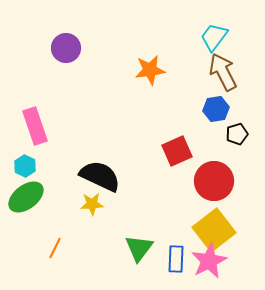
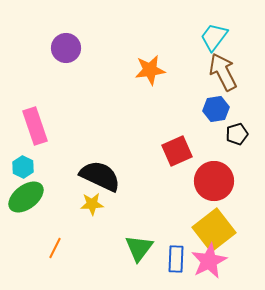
cyan hexagon: moved 2 px left, 1 px down
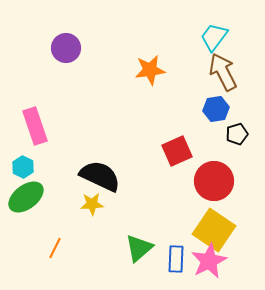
yellow square: rotated 18 degrees counterclockwise
green triangle: rotated 12 degrees clockwise
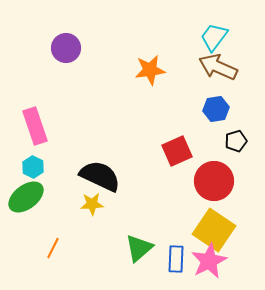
brown arrow: moved 5 px left, 5 px up; rotated 39 degrees counterclockwise
black pentagon: moved 1 px left, 7 px down
cyan hexagon: moved 10 px right
orange line: moved 2 px left
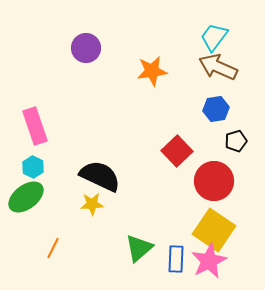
purple circle: moved 20 px right
orange star: moved 2 px right, 1 px down
red square: rotated 20 degrees counterclockwise
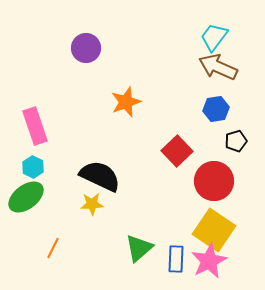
orange star: moved 26 px left, 31 px down; rotated 12 degrees counterclockwise
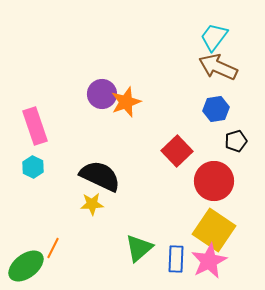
purple circle: moved 16 px right, 46 px down
green ellipse: moved 69 px down
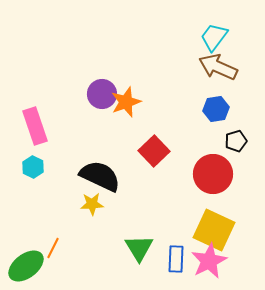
red square: moved 23 px left
red circle: moved 1 px left, 7 px up
yellow square: rotated 9 degrees counterclockwise
green triangle: rotated 20 degrees counterclockwise
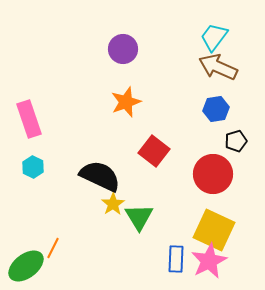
purple circle: moved 21 px right, 45 px up
pink rectangle: moved 6 px left, 7 px up
red square: rotated 8 degrees counterclockwise
yellow star: moved 21 px right; rotated 30 degrees counterclockwise
green triangle: moved 31 px up
